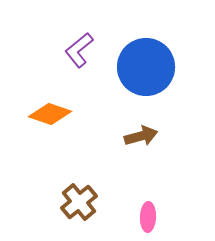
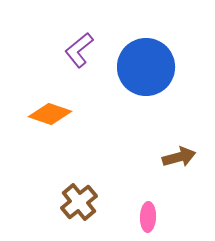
brown arrow: moved 38 px right, 21 px down
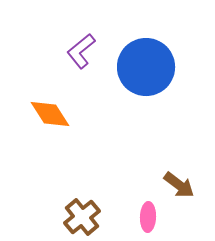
purple L-shape: moved 2 px right, 1 px down
orange diamond: rotated 39 degrees clockwise
brown arrow: moved 28 px down; rotated 52 degrees clockwise
brown cross: moved 3 px right, 15 px down
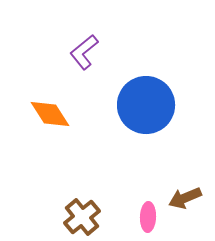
purple L-shape: moved 3 px right, 1 px down
blue circle: moved 38 px down
brown arrow: moved 6 px right, 13 px down; rotated 120 degrees clockwise
